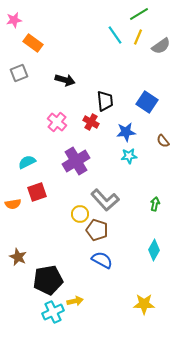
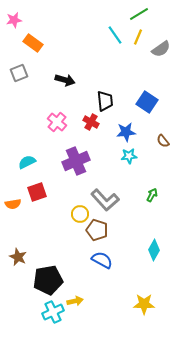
gray semicircle: moved 3 px down
purple cross: rotated 8 degrees clockwise
green arrow: moved 3 px left, 9 px up; rotated 16 degrees clockwise
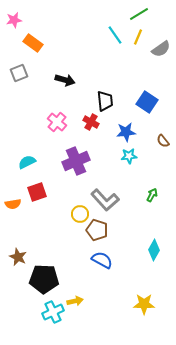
black pentagon: moved 4 px left, 1 px up; rotated 12 degrees clockwise
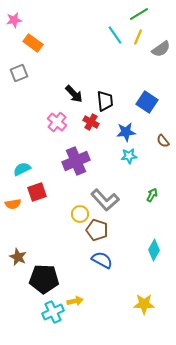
black arrow: moved 9 px right, 14 px down; rotated 30 degrees clockwise
cyan semicircle: moved 5 px left, 7 px down
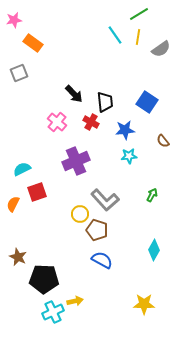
yellow line: rotated 14 degrees counterclockwise
black trapezoid: moved 1 px down
blue star: moved 1 px left, 2 px up
orange semicircle: rotated 126 degrees clockwise
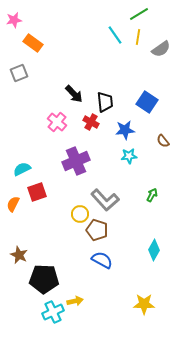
brown star: moved 1 px right, 2 px up
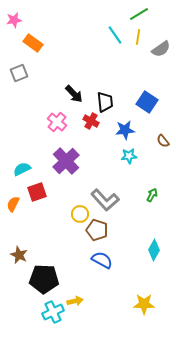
red cross: moved 1 px up
purple cross: moved 10 px left; rotated 20 degrees counterclockwise
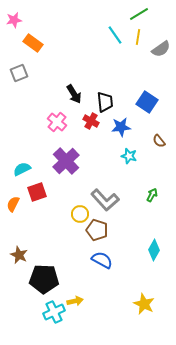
black arrow: rotated 12 degrees clockwise
blue star: moved 4 px left, 3 px up
brown semicircle: moved 4 px left
cyan star: rotated 21 degrees clockwise
yellow star: rotated 25 degrees clockwise
cyan cross: moved 1 px right
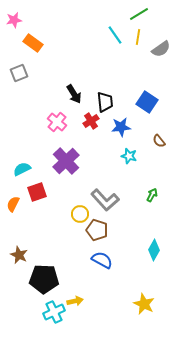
red cross: rotated 28 degrees clockwise
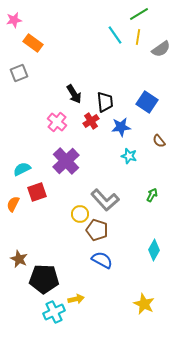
brown star: moved 4 px down
yellow arrow: moved 1 px right, 2 px up
